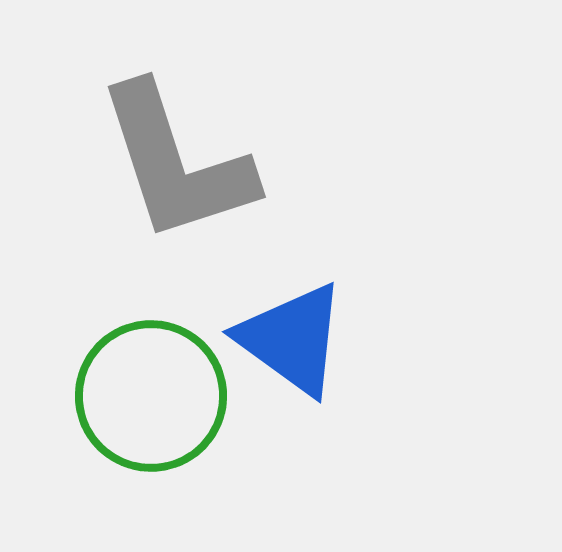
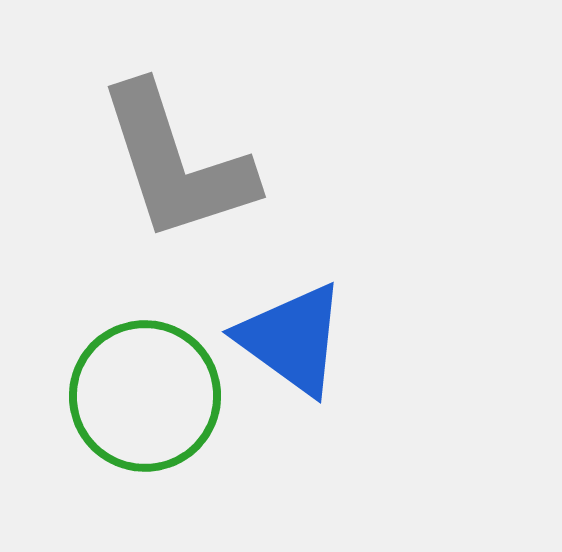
green circle: moved 6 px left
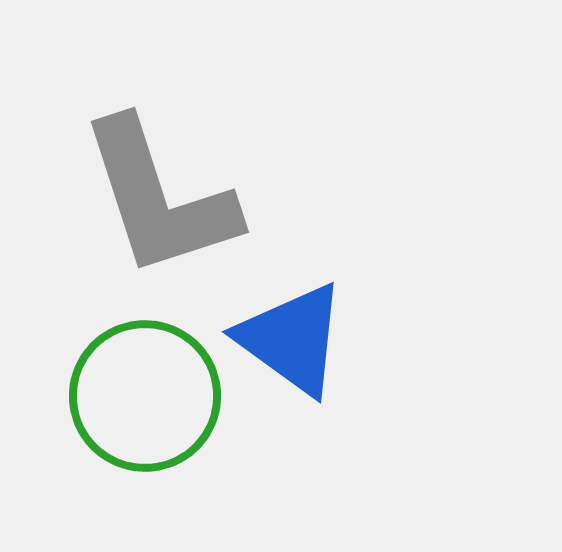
gray L-shape: moved 17 px left, 35 px down
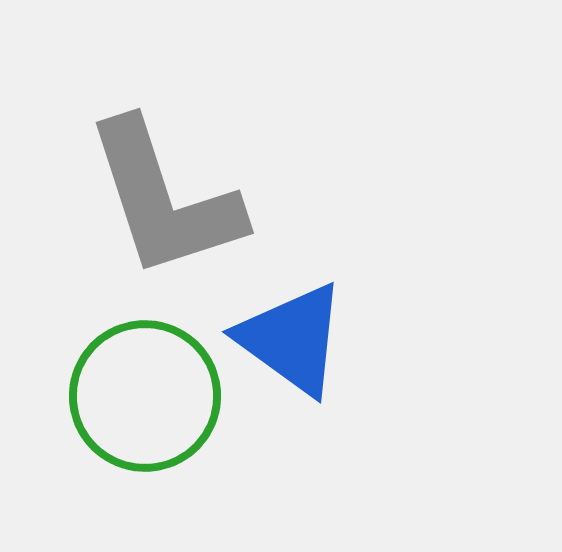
gray L-shape: moved 5 px right, 1 px down
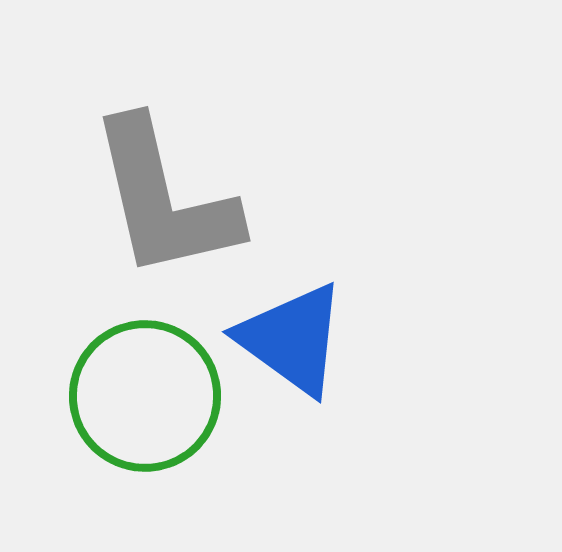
gray L-shape: rotated 5 degrees clockwise
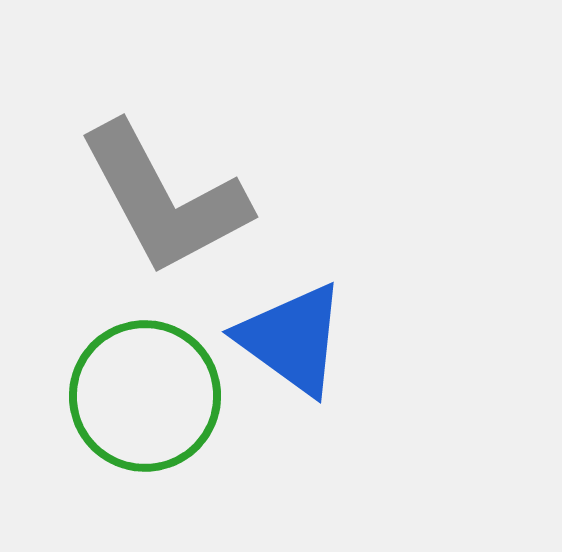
gray L-shape: rotated 15 degrees counterclockwise
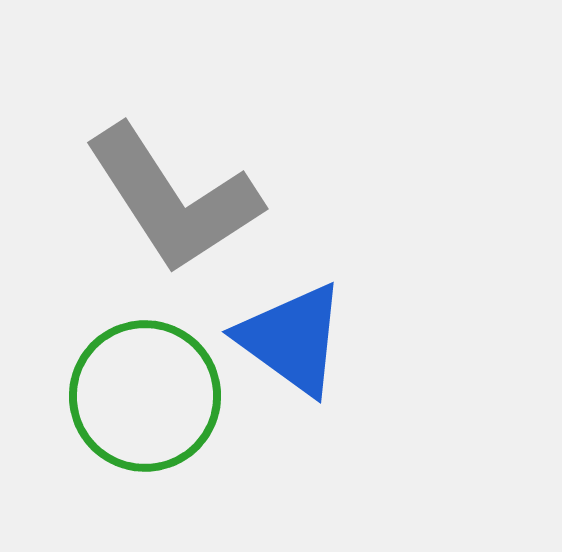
gray L-shape: moved 9 px right; rotated 5 degrees counterclockwise
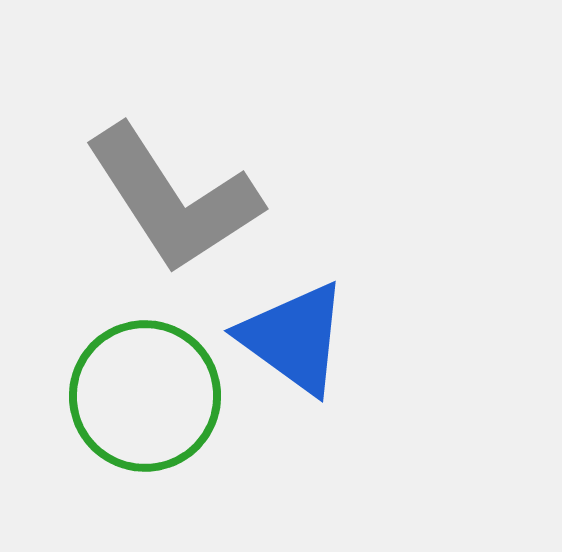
blue triangle: moved 2 px right, 1 px up
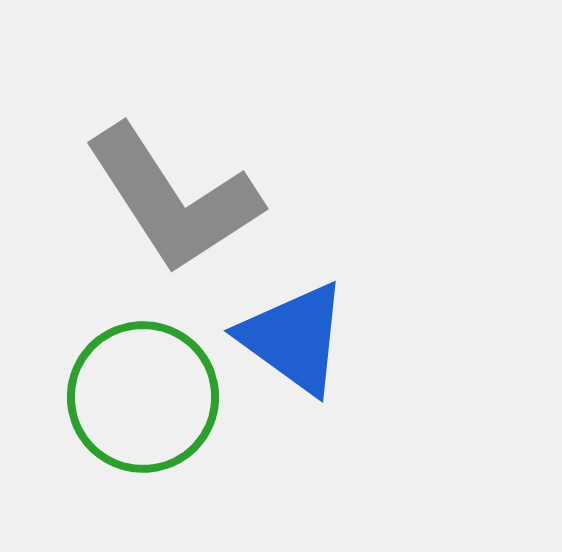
green circle: moved 2 px left, 1 px down
